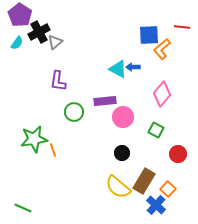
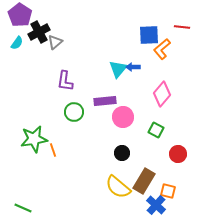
cyan triangle: rotated 42 degrees clockwise
purple L-shape: moved 7 px right
orange square: moved 2 px down; rotated 28 degrees counterclockwise
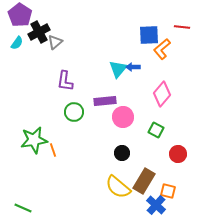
green star: moved 1 px down
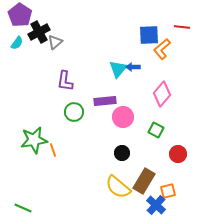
orange square: rotated 28 degrees counterclockwise
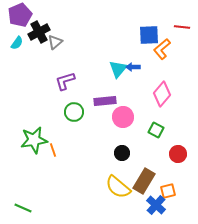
purple pentagon: rotated 15 degrees clockwise
purple L-shape: rotated 65 degrees clockwise
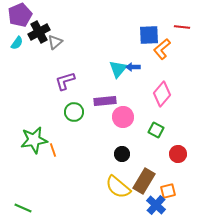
black circle: moved 1 px down
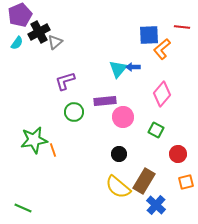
black circle: moved 3 px left
orange square: moved 18 px right, 9 px up
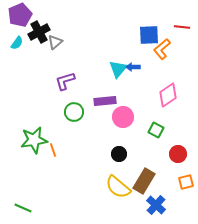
pink diamond: moved 6 px right, 1 px down; rotated 15 degrees clockwise
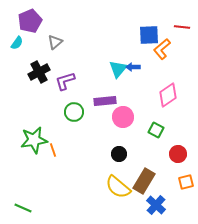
purple pentagon: moved 10 px right, 6 px down
black cross: moved 40 px down
